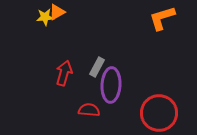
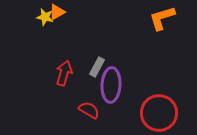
yellow star: rotated 18 degrees clockwise
red semicircle: rotated 25 degrees clockwise
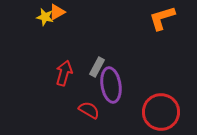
purple ellipse: rotated 12 degrees counterclockwise
red circle: moved 2 px right, 1 px up
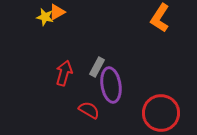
orange L-shape: moved 2 px left; rotated 40 degrees counterclockwise
red circle: moved 1 px down
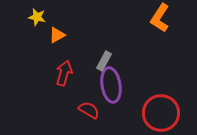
orange triangle: moved 23 px down
yellow star: moved 8 px left
gray rectangle: moved 7 px right, 6 px up
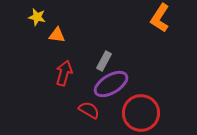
orange triangle: rotated 36 degrees clockwise
purple ellipse: moved 1 px up; rotated 68 degrees clockwise
red circle: moved 20 px left
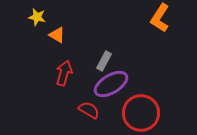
orange triangle: rotated 24 degrees clockwise
